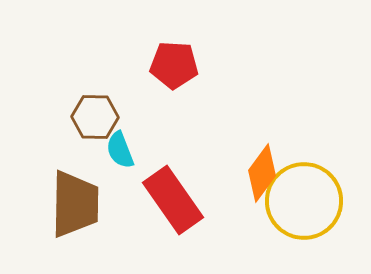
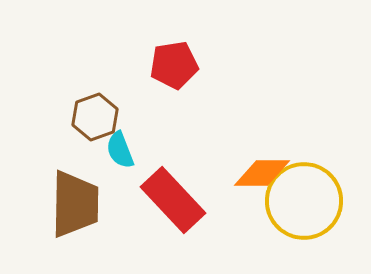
red pentagon: rotated 12 degrees counterclockwise
brown hexagon: rotated 21 degrees counterclockwise
orange diamond: rotated 54 degrees clockwise
red rectangle: rotated 8 degrees counterclockwise
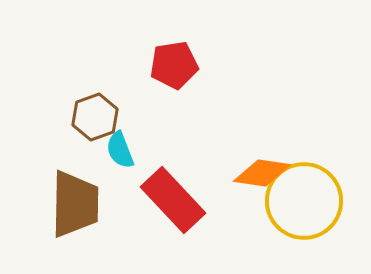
orange diamond: rotated 8 degrees clockwise
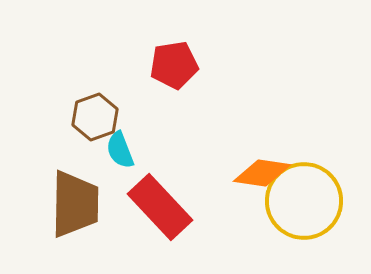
red rectangle: moved 13 px left, 7 px down
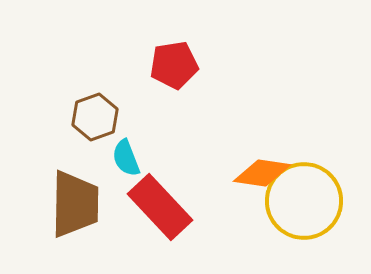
cyan semicircle: moved 6 px right, 8 px down
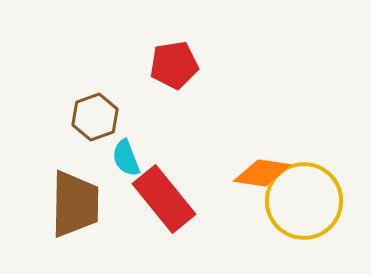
red rectangle: moved 4 px right, 8 px up; rotated 4 degrees clockwise
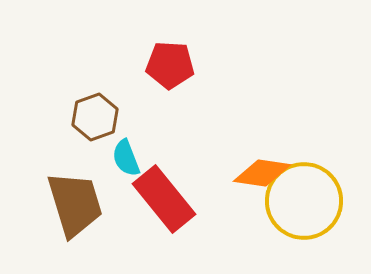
red pentagon: moved 4 px left; rotated 12 degrees clockwise
brown trapezoid: rotated 18 degrees counterclockwise
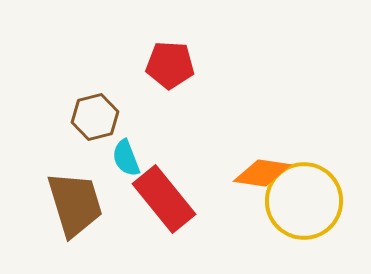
brown hexagon: rotated 6 degrees clockwise
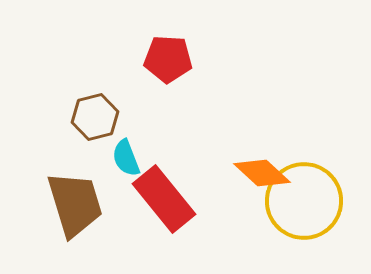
red pentagon: moved 2 px left, 6 px up
orange diamond: rotated 34 degrees clockwise
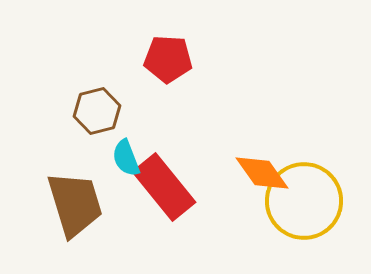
brown hexagon: moved 2 px right, 6 px up
orange diamond: rotated 12 degrees clockwise
red rectangle: moved 12 px up
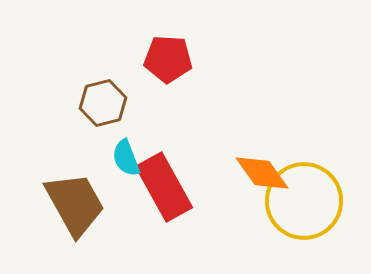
brown hexagon: moved 6 px right, 8 px up
red rectangle: rotated 10 degrees clockwise
brown trapezoid: rotated 12 degrees counterclockwise
